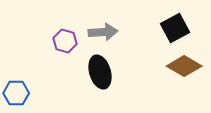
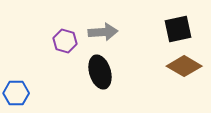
black square: moved 3 px right, 1 px down; rotated 16 degrees clockwise
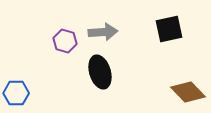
black square: moved 9 px left
brown diamond: moved 4 px right, 26 px down; rotated 16 degrees clockwise
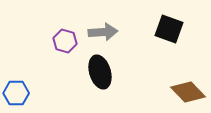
black square: rotated 32 degrees clockwise
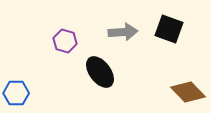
gray arrow: moved 20 px right
black ellipse: rotated 20 degrees counterclockwise
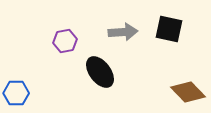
black square: rotated 8 degrees counterclockwise
purple hexagon: rotated 25 degrees counterclockwise
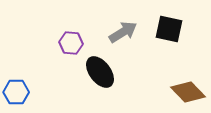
gray arrow: rotated 28 degrees counterclockwise
purple hexagon: moved 6 px right, 2 px down; rotated 15 degrees clockwise
blue hexagon: moved 1 px up
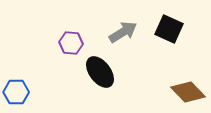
black square: rotated 12 degrees clockwise
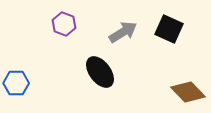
purple hexagon: moved 7 px left, 19 px up; rotated 15 degrees clockwise
blue hexagon: moved 9 px up
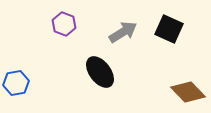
blue hexagon: rotated 10 degrees counterclockwise
